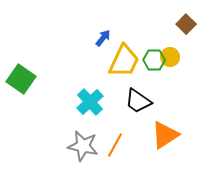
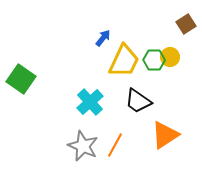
brown square: rotated 12 degrees clockwise
gray star: rotated 12 degrees clockwise
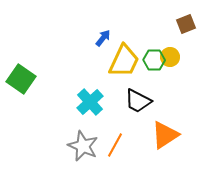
brown square: rotated 12 degrees clockwise
black trapezoid: rotated 8 degrees counterclockwise
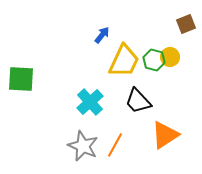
blue arrow: moved 1 px left, 3 px up
green hexagon: rotated 15 degrees clockwise
green square: rotated 32 degrees counterclockwise
black trapezoid: rotated 20 degrees clockwise
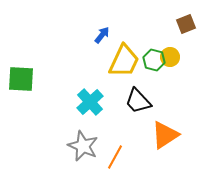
orange line: moved 12 px down
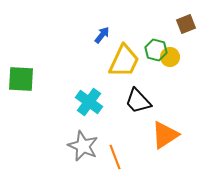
green hexagon: moved 2 px right, 10 px up
cyan cross: moved 1 px left; rotated 12 degrees counterclockwise
orange line: rotated 50 degrees counterclockwise
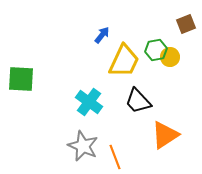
green hexagon: rotated 25 degrees counterclockwise
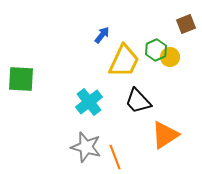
green hexagon: rotated 15 degrees counterclockwise
cyan cross: rotated 16 degrees clockwise
gray star: moved 3 px right, 1 px down; rotated 8 degrees counterclockwise
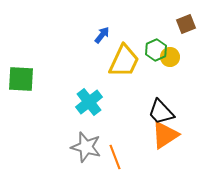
black trapezoid: moved 23 px right, 11 px down
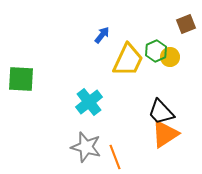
green hexagon: moved 1 px down
yellow trapezoid: moved 4 px right, 1 px up
orange triangle: moved 1 px up
